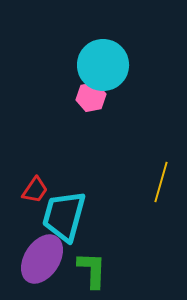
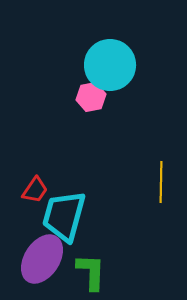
cyan circle: moved 7 px right
yellow line: rotated 15 degrees counterclockwise
green L-shape: moved 1 px left, 2 px down
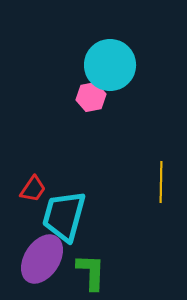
red trapezoid: moved 2 px left, 1 px up
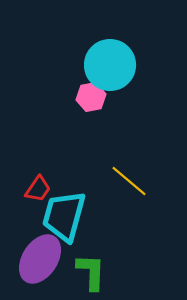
yellow line: moved 32 px left, 1 px up; rotated 51 degrees counterclockwise
red trapezoid: moved 5 px right
purple ellipse: moved 2 px left
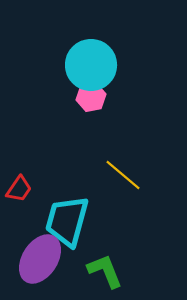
cyan circle: moved 19 px left
yellow line: moved 6 px left, 6 px up
red trapezoid: moved 19 px left
cyan trapezoid: moved 3 px right, 5 px down
green L-shape: moved 14 px right, 1 px up; rotated 24 degrees counterclockwise
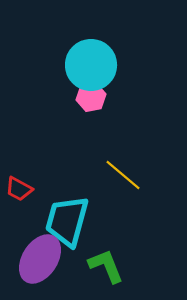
red trapezoid: rotated 84 degrees clockwise
green L-shape: moved 1 px right, 5 px up
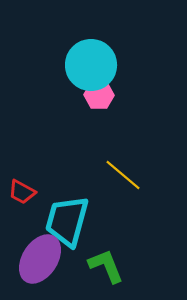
pink hexagon: moved 8 px right, 2 px up; rotated 12 degrees clockwise
red trapezoid: moved 3 px right, 3 px down
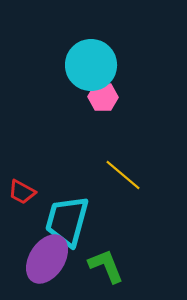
pink hexagon: moved 4 px right, 2 px down
purple ellipse: moved 7 px right
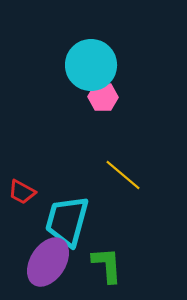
purple ellipse: moved 1 px right, 3 px down
green L-shape: moved 1 px right, 1 px up; rotated 18 degrees clockwise
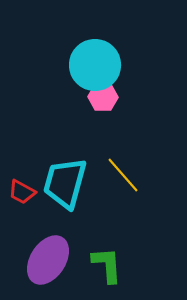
cyan circle: moved 4 px right
yellow line: rotated 9 degrees clockwise
cyan trapezoid: moved 2 px left, 38 px up
purple ellipse: moved 2 px up
